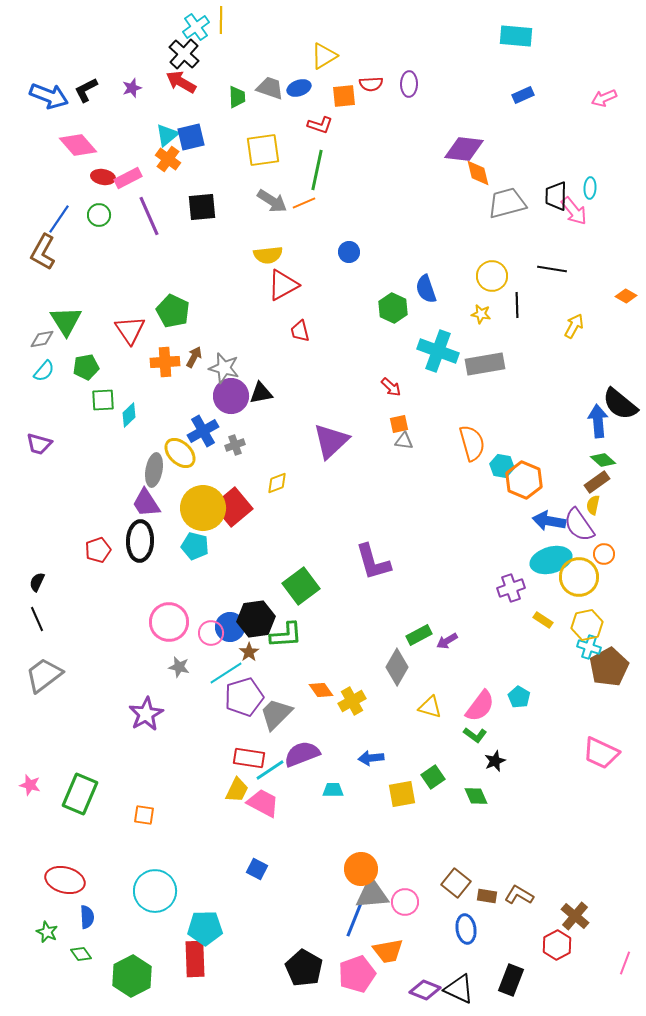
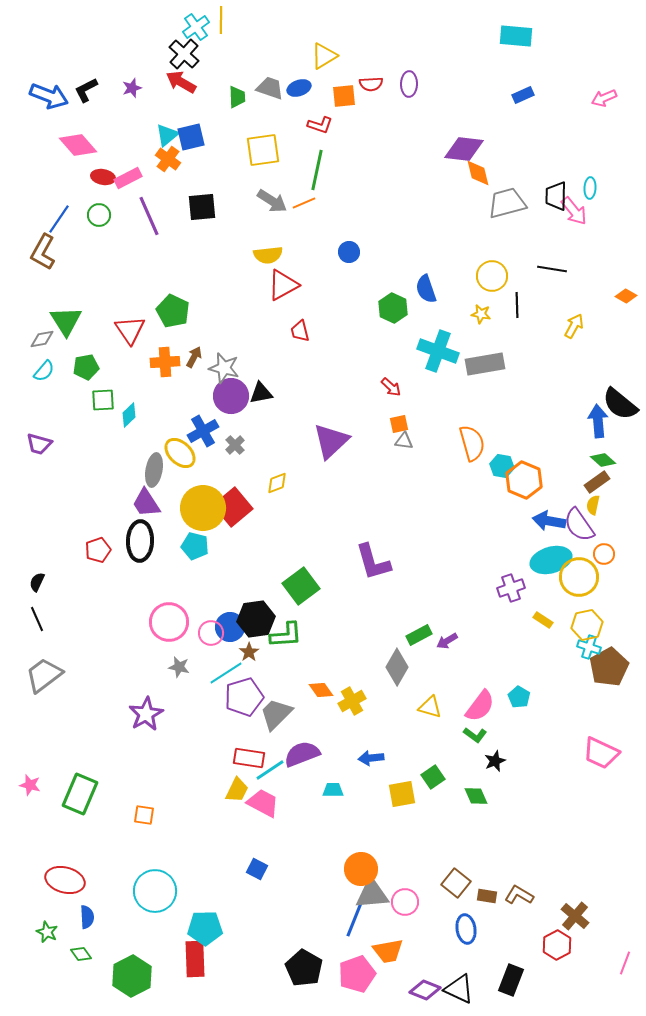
gray cross at (235, 445): rotated 24 degrees counterclockwise
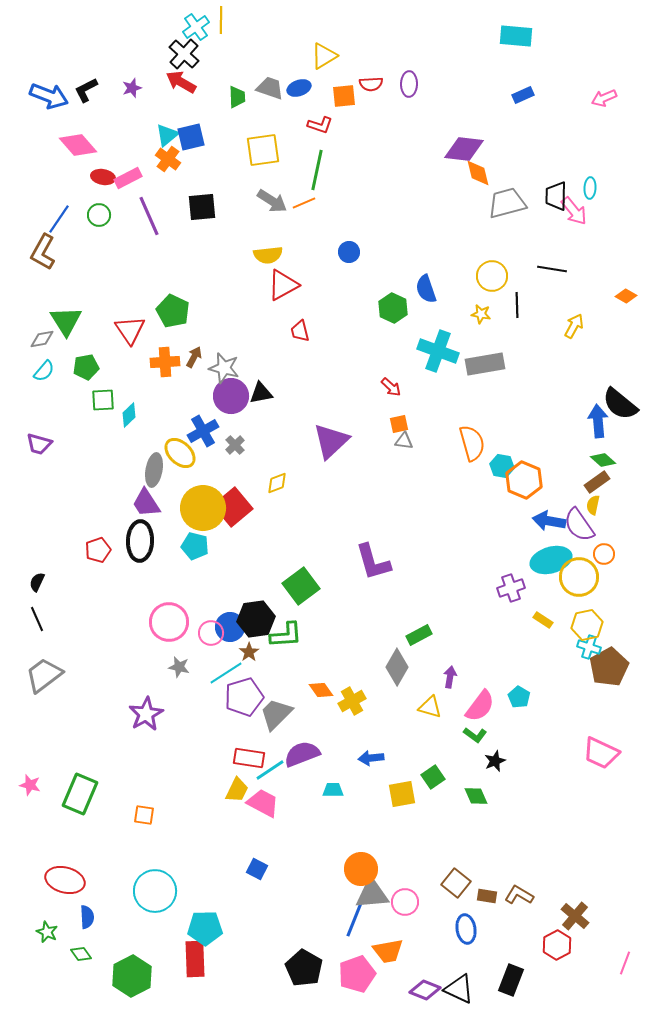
purple arrow at (447, 641): moved 3 px right, 36 px down; rotated 130 degrees clockwise
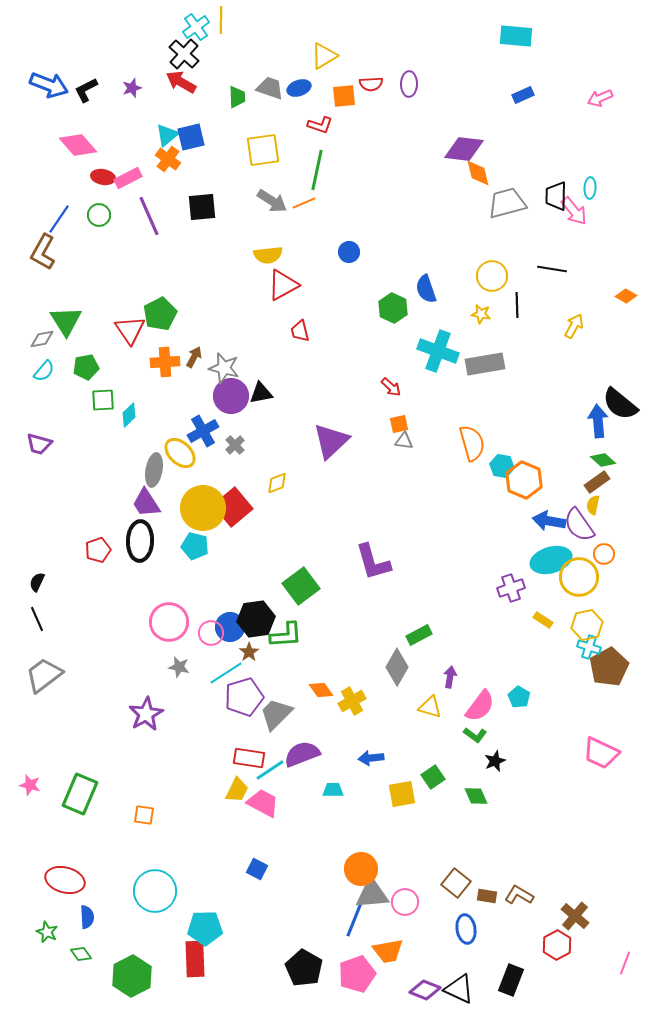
blue arrow at (49, 96): moved 11 px up
pink arrow at (604, 98): moved 4 px left
green pentagon at (173, 311): moved 13 px left, 3 px down; rotated 20 degrees clockwise
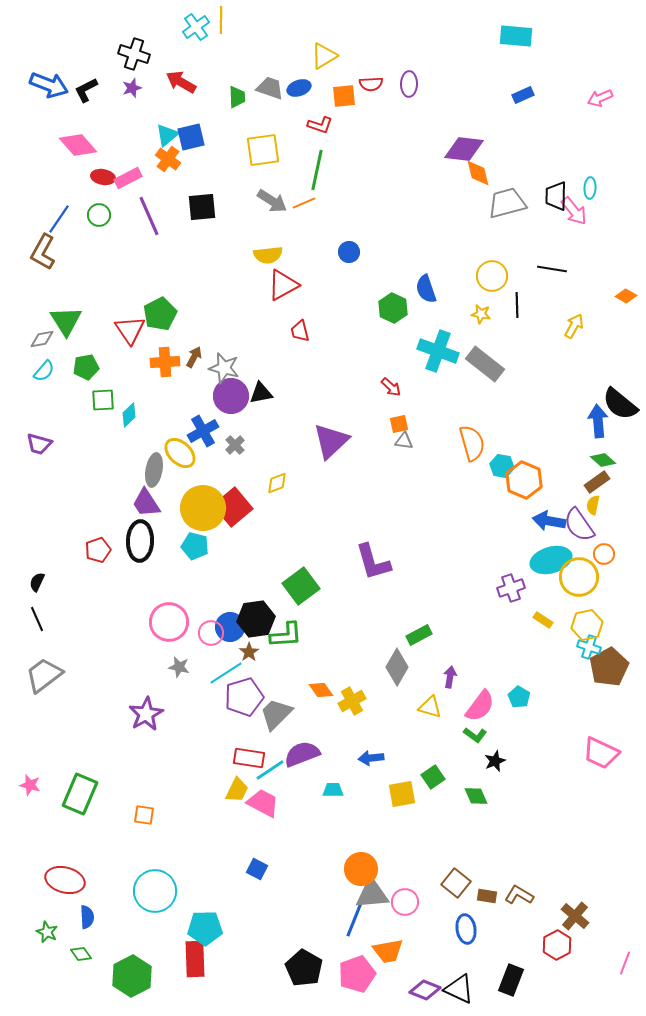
black cross at (184, 54): moved 50 px left; rotated 24 degrees counterclockwise
gray rectangle at (485, 364): rotated 48 degrees clockwise
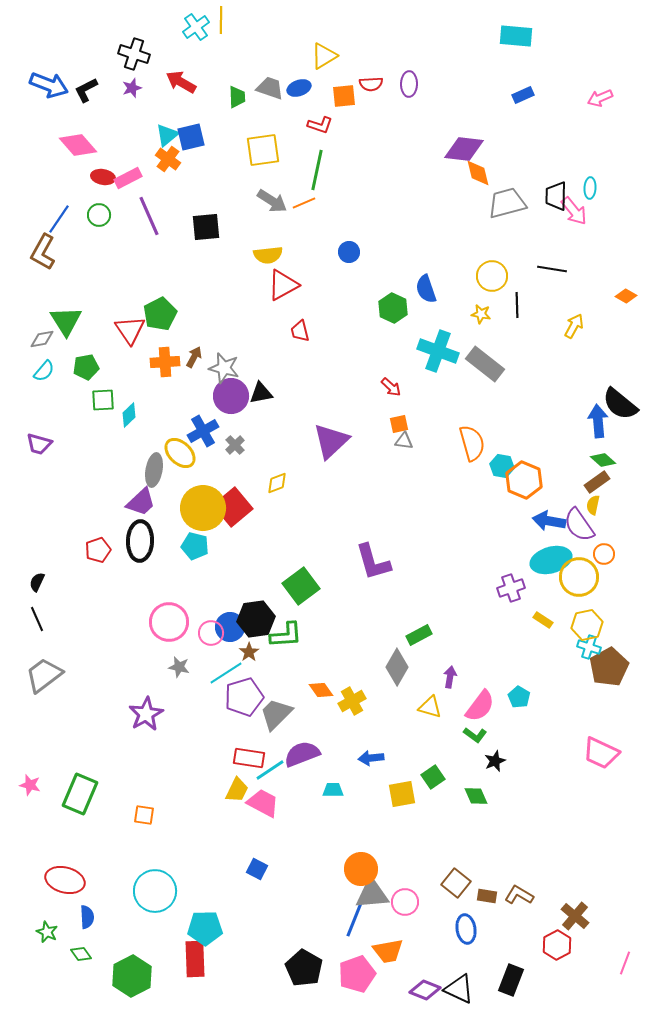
black square at (202, 207): moved 4 px right, 20 px down
purple trapezoid at (146, 503): moved 5 px left, 1 px up; rotated 100 degrees counterclockwise
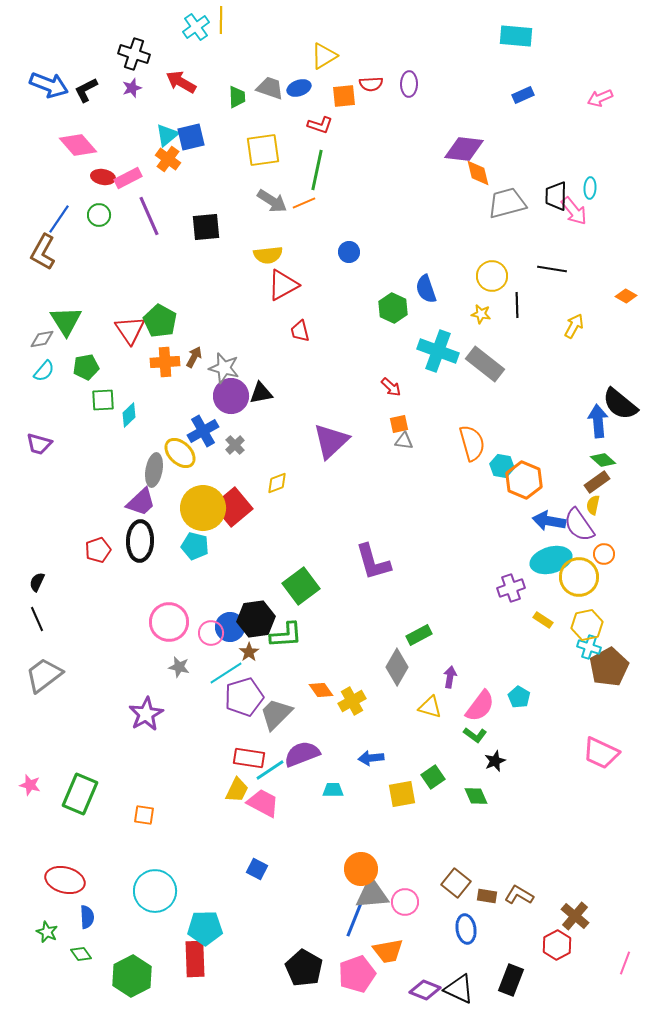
green pentagon at (160, 314): moved 7 px down; rotated 16 degrees counterclockwise
